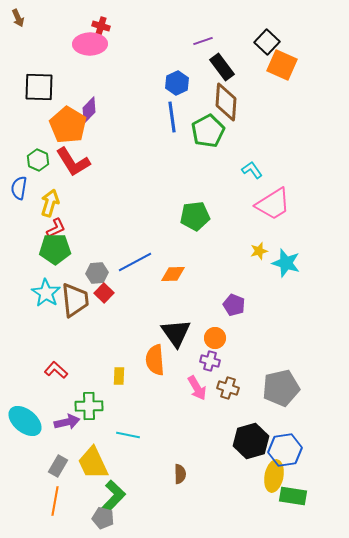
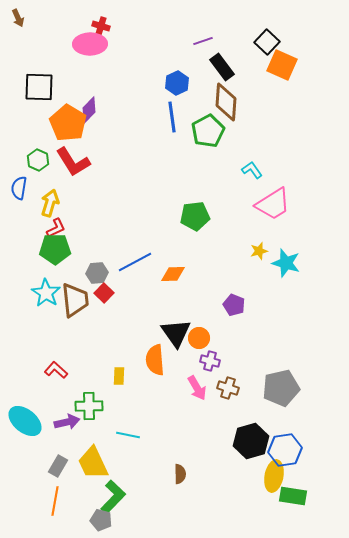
orange pentagon at (68, 125): moved 2 px up
orange circle at (215, 338): moved 16 px left
gray pentagon at (103, 518): moved 2 px left, 2 px down
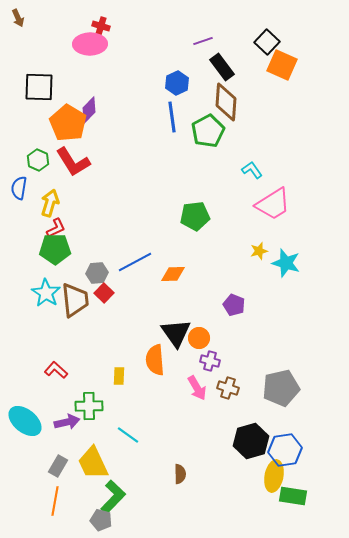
cyan line at (128, 435): rotated 25 degrees clockwise
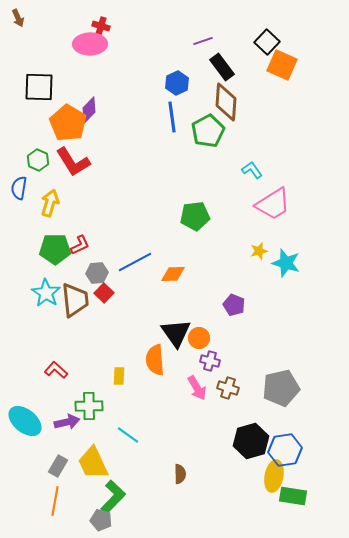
red L-shape at (56, 228): moved 24 px right, 17 px down
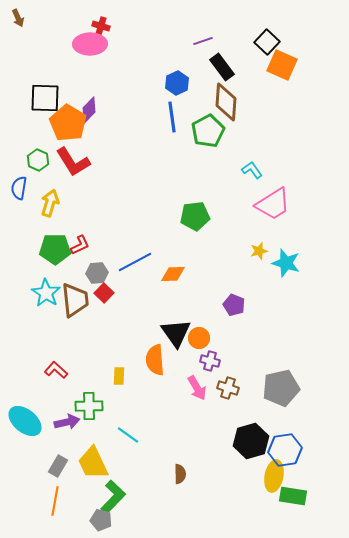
black square at (39, 87): moved 6 px right, 11 px down
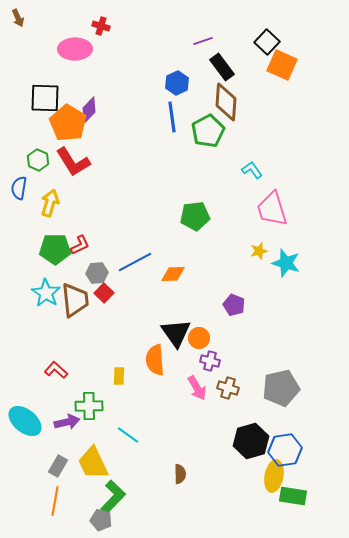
pink ellipse at (90, 44): moved 15 px left, 5 px down
pink trapezoid at (273, 204): moved 1 px left, 5 px down; rotated 105 degrees clockwise
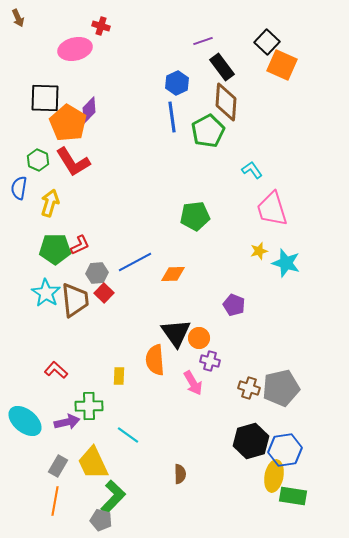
pink ellipse at (75, 49): rotated 12 degrees counterclockwise
pink arrow at (197, 388): moved 4 px left, 5 px up
brown cross at (228, 388): moved 21 px right
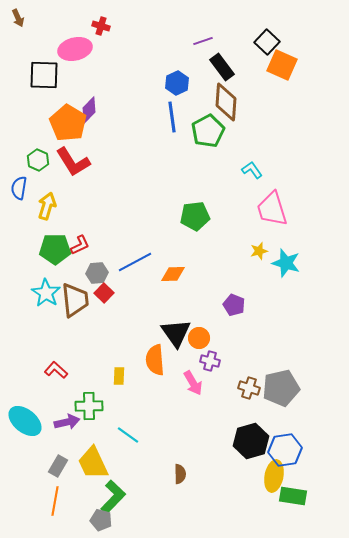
black square at (45, 98): moved 1 px left, 23 px up
yellow arrow at (50, 203): moved 3 px left, 3 px down
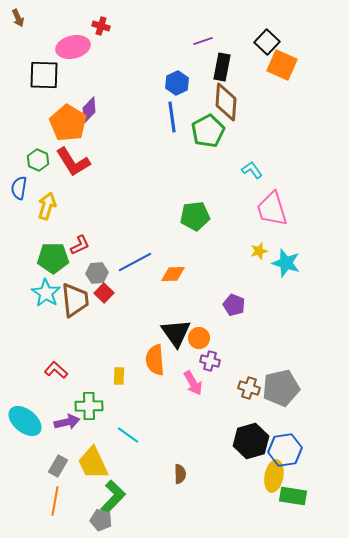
pink ellipse at (75, 49): moved 2 px left, 2 px up
black rectangle at (222, 67): rotated 48 degrees clockwise
green pentagon at (55, 249): moved 2 px left, 9 px down
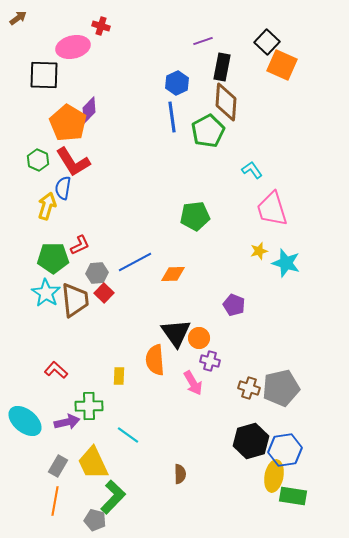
brown arrow at (18, 18): rotated 102 degrees counterclockwise
blue semicircle at (19, 188): moved 44 px right
gray pentagon at (101, 520): moved 6 px left
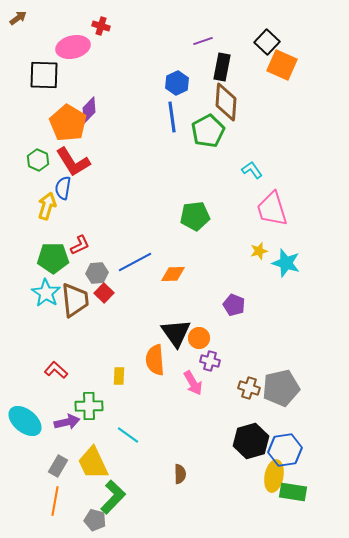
green rectangle at (293, 496): moved 4 px up
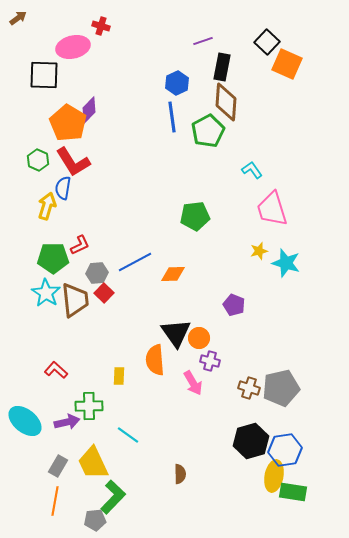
orange square at (282, 65): moved 5 px right, 1 px up
gray pentagon at (95, 520): rotated 20 degrees counterclockwise
